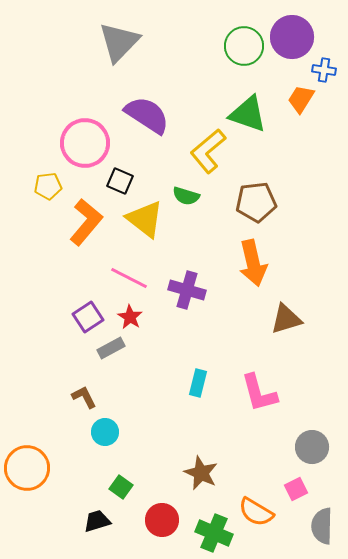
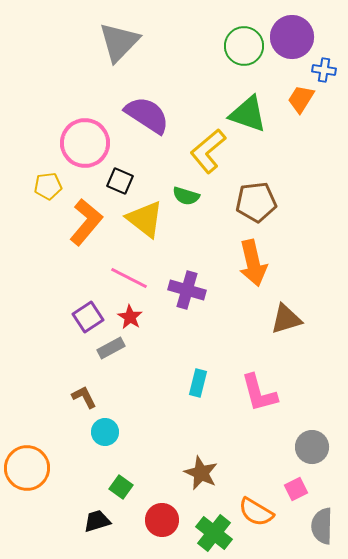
green cross: rotated 15 degrees clockwise
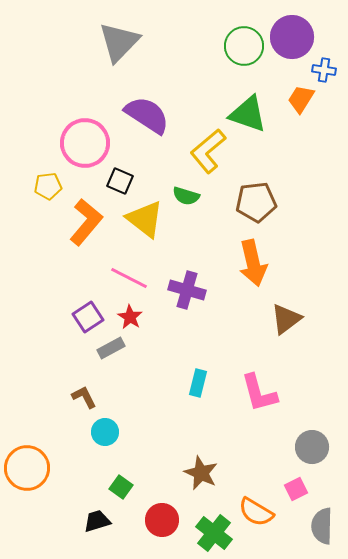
brown triangle: rotated 20 degrees counterclockwise
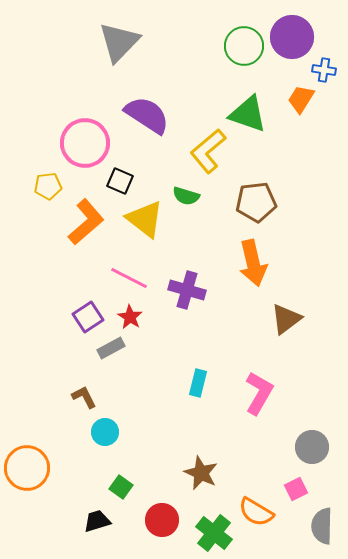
orange L-shape: rotated 9 degrees clockwise
pink L-shape: rotated 135 degrees counterclockwise
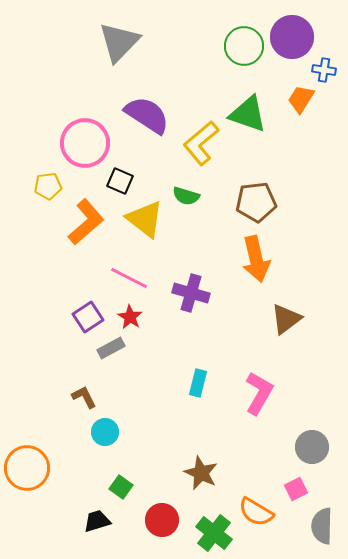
yellow L-shape: moved 7 px left, 8 px up
orange arrow: moved 3 px right, 4 px up
purple cross: moved 4 px right, 3 px down
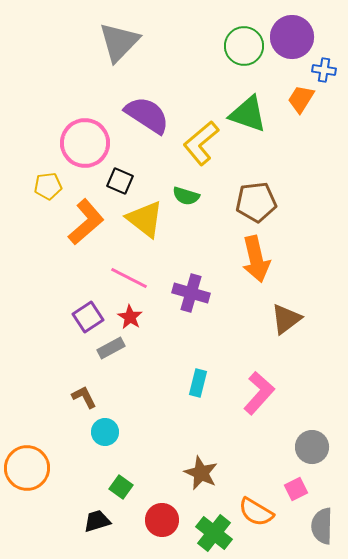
pink L-shape: rotated 12 degrees clockwise
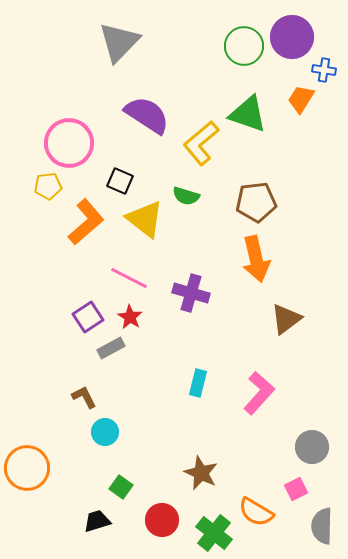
pink circle: moved 16 px left
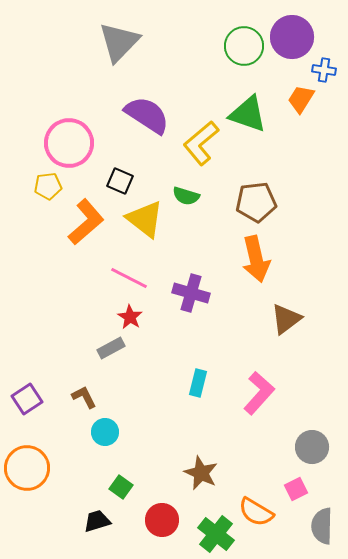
purple square: moved 61 px left, 82 px down
green cross: moved 2 px right, 1 px down
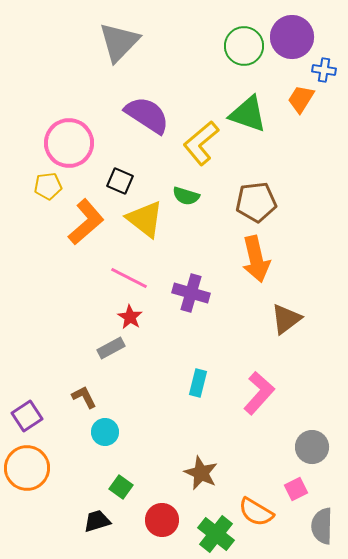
purple square: moved 17 px down
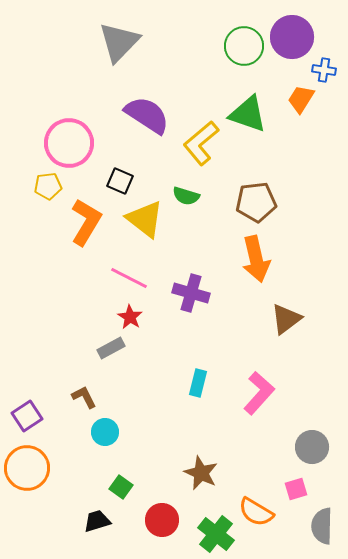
orange L-shape: rotated 18 degrees counterclockwise
pink square: rotated 10 degrees clockwise
